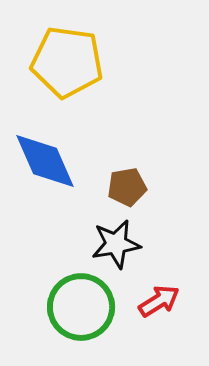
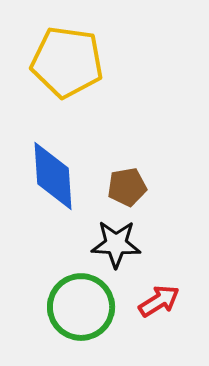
blue diamond: moved 8 px right, 15 px down; rotated 20 degrees clockwise
black star: rotated 12 degrees clockwise
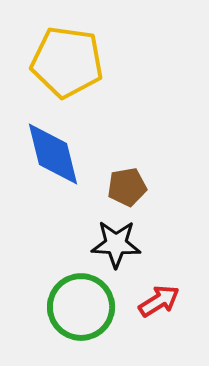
blue diamond: moved 22 px up; rotated 10 degrees counterclockwise
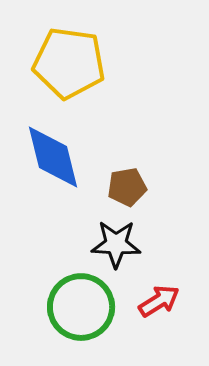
yellow pentagon: moved 2 px right, 1 px down
blue diamond: moved 3 px down
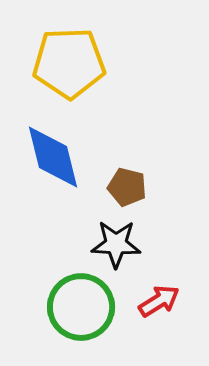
yellow pentagon: rotated 10 degrees counterclockwise
brown pentagon: rotated 24 degrees clockwise
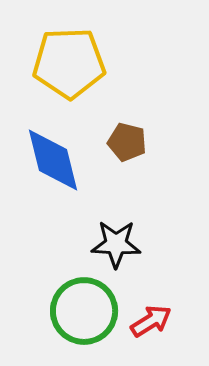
blue diamond: moved 3 px down
brown pentagon: moved 45 px up
red arrow: moved 8 px left, 20 px down
green circle: moved 3 px right, 4 px down
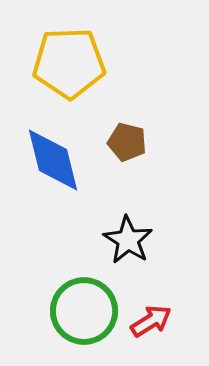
black star: moved 12 px right, 4 px up; rotated 30 degrees clockwise
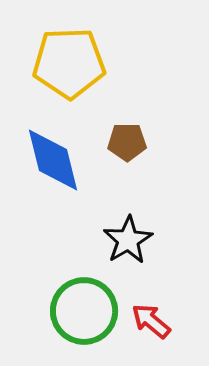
brown pentagon: rotated 15 degrees counterclockwise
black star: rotated 9 degrees clockwise
red arrow: rotated 108 degrees counterclockwise
